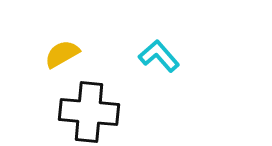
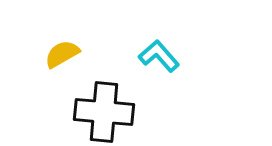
black cross: moved 15 px right
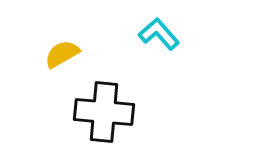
cyan L-shape: moved 22 px up
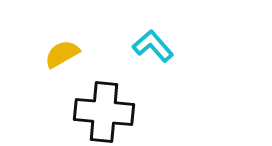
cyan L-shape: moved 6 px left, 12 px down
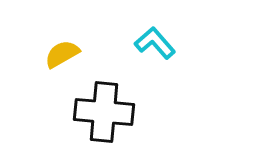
cyan L-shape: moved 2 px right, 3 px up
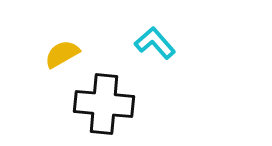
black cross: moved 8 px up
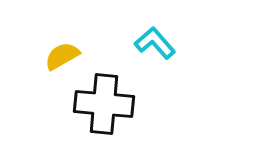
yellow semicircle: moved 2 px down
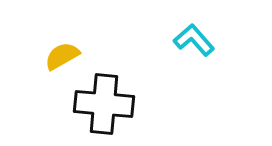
cyan L-shape: moved 39 px right, 3 px up
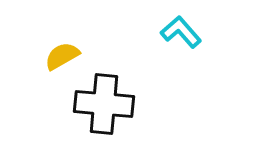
cyan L-shape: moved 13 px left, 8 px up
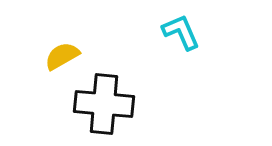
cyan L-shape: rotated 18 degrees clockwise
